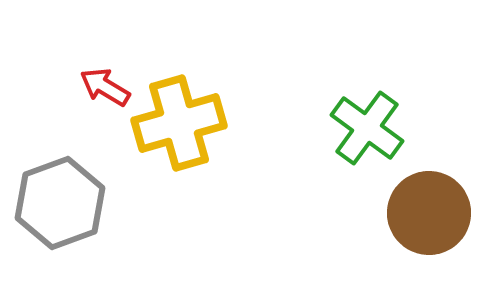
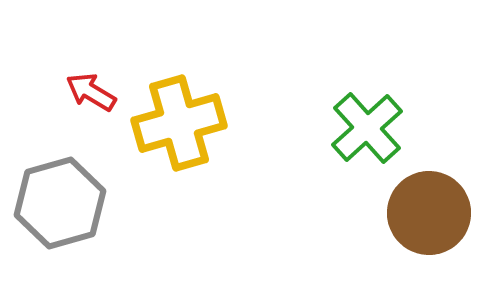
red arrow: moved 14 px left, 5 px down
green cross: rotated 12 degrees clockwise
gray hexagon: rotated 4 degrees clockwise
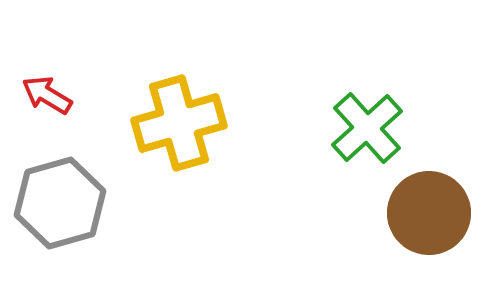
red arrow: moved 44 px left, 3 px down
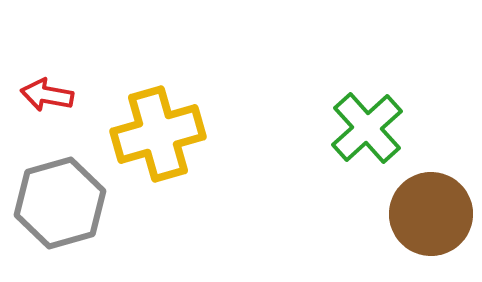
red arrow: rotated 21 degrees counterclockwise
yellow cross: moved 21 px left, 11 px down
brown circle: moved 2 px right, 1 px down
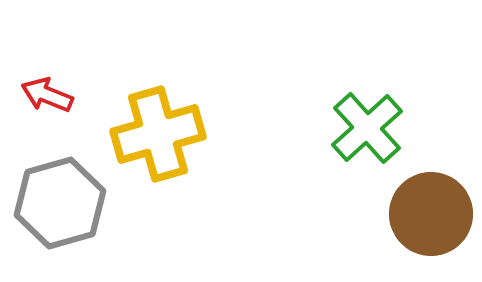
red arrow: rotated 12 degrees clockwise
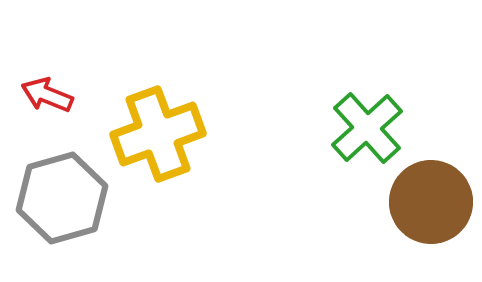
yellow cross: rotated 4 degrees counterclockwise
gray hexagon: moved 2 px right, 5 px up
brown circle: moved 12 px up
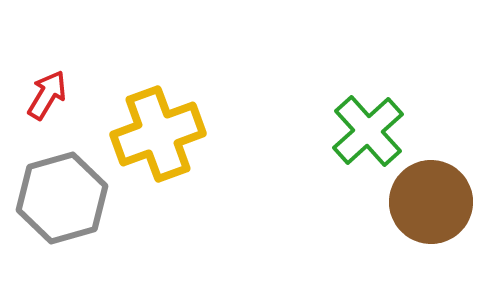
red arrow: rotated 99 degrees clockwise
green cross: moved 1 px right, 3 px down
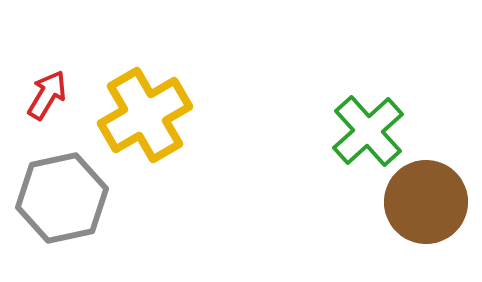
yellow cross: moved 13 px left, 19 px up; rotated 10 degrees counterclockwise
gray hexagon: rotated 4 degrees clockwise
brown circle: moved 5 px left
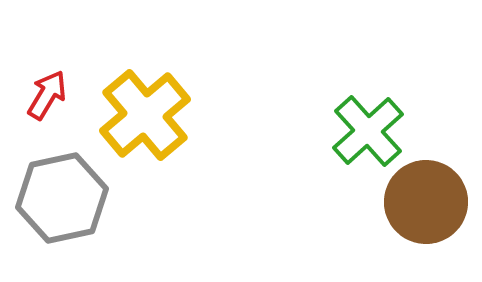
yellow cross: rotated 10 degrees counterclockwise
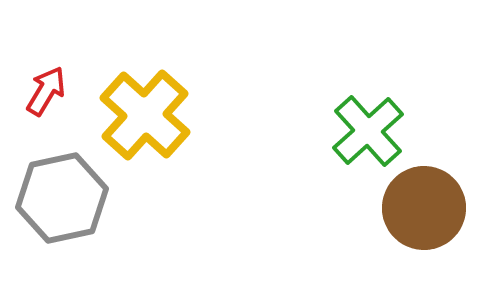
red arrow: moved 1 px left, 4 px up
yellow cross: rotated 8 degrees counterclockwise
brown circle: moved 2 px left, 6 px down
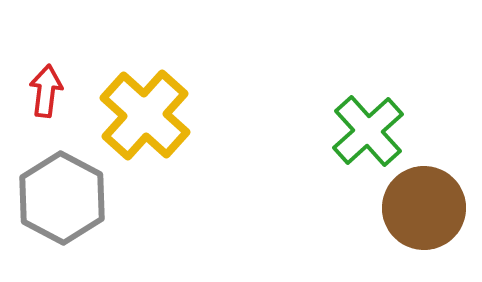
red arrow: rotated 24 degrees counterclockwise
gray hexagon: rotated 20 degrees counterclockwise
